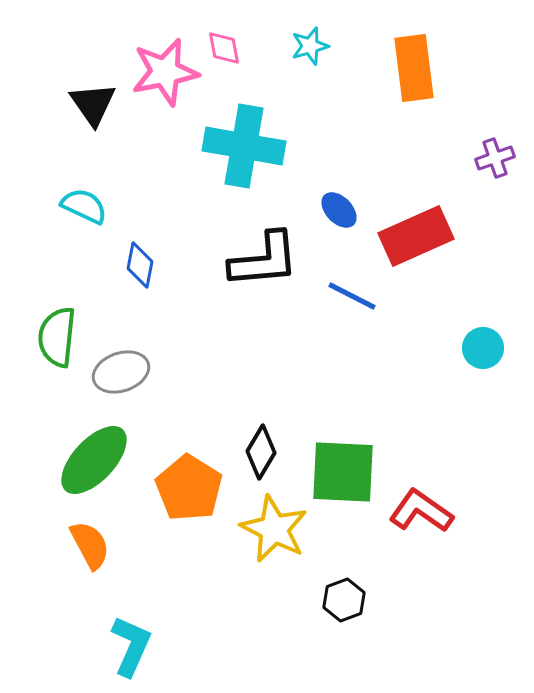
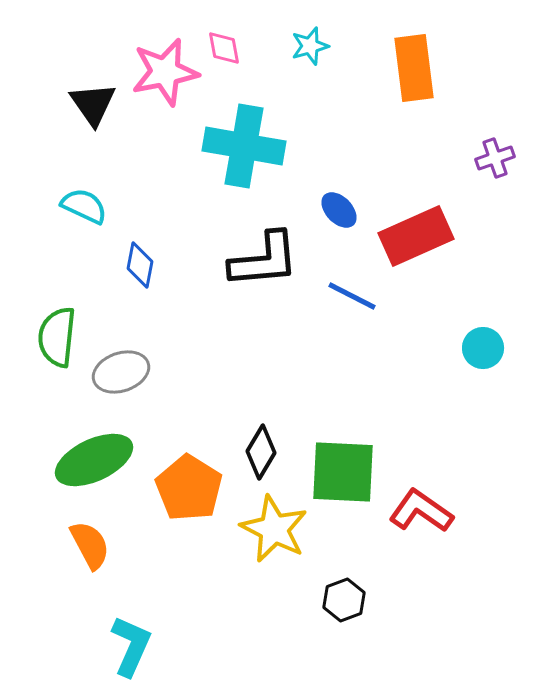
green ellipse: rotated 22 degrees clockwise
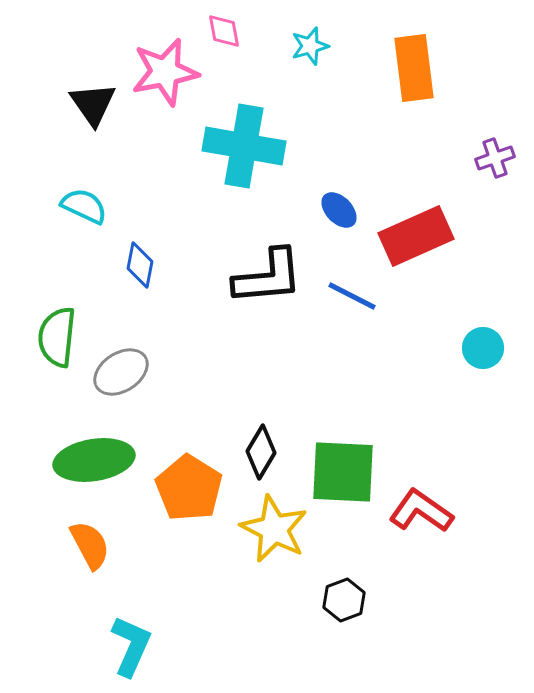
pink diamond: moved 17 px up
black L-shape: moved 4 px right, 17 px down
gray ellipse: rotated 14 degrees counterclockwise
green ellipse: rotated 16 degrees clockwise
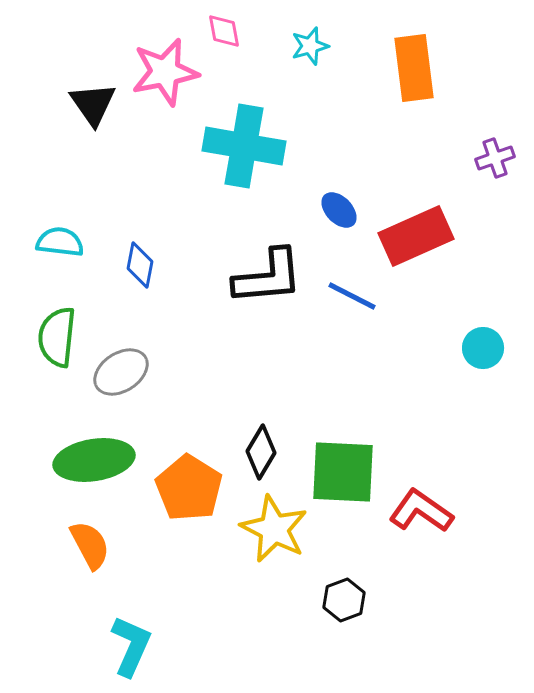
cyan semicircle: moved 24 px left, 36 px down; rotated 18 degrees counterclockwise
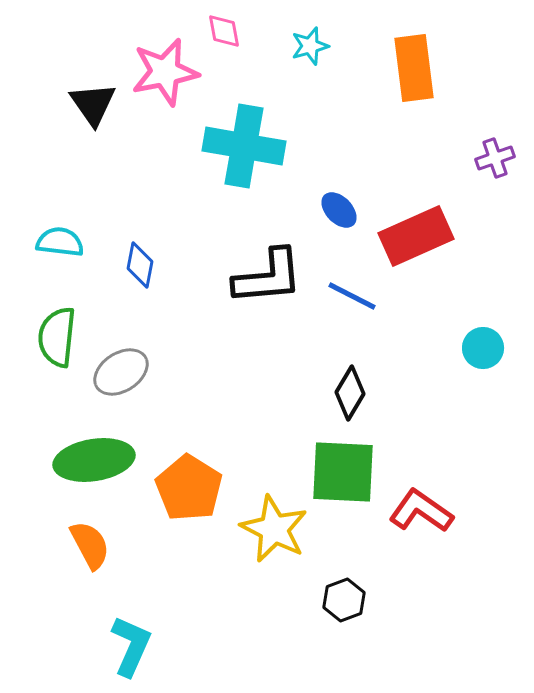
black diamond: moved 89 px right, 59 px up
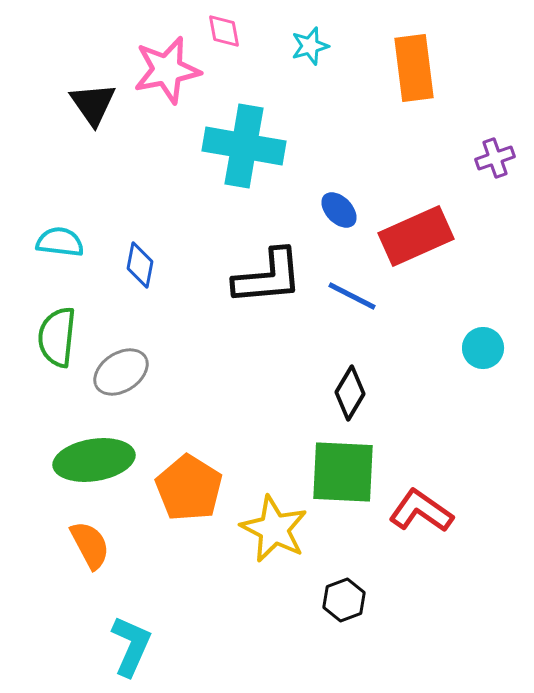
pink star: moved 2 px right, 2 px up
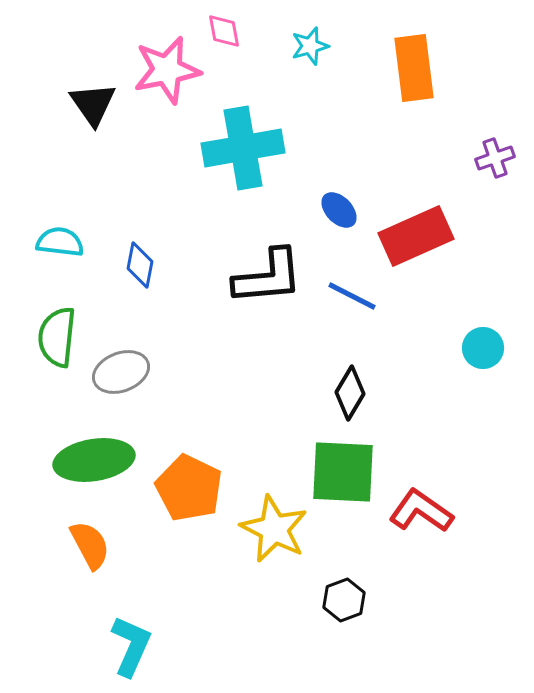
cyan cross: moved 1 px left, 2 px down; rotated 20 degrees counterclockwise
gray ellipse: rotated 12 degrees clockwise
orange pentagon: rotated 6 degrees counterclockwise
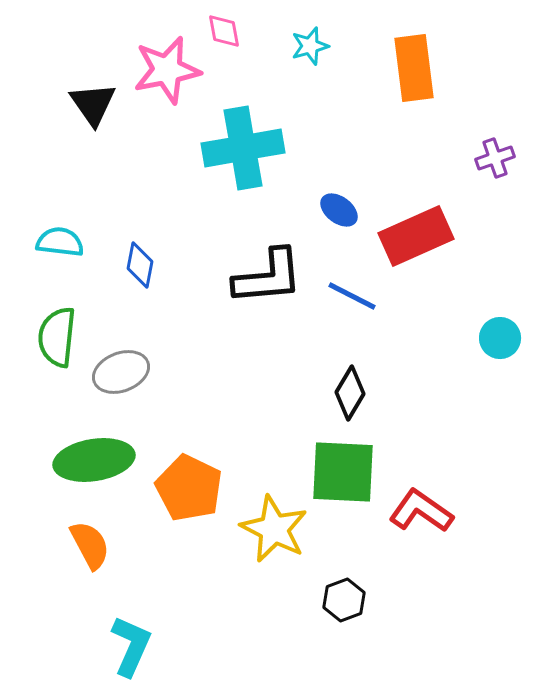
blue ellipse: rotated 9 degrees counterclockwise
cyan circle: moved 17 px right, 10 px up
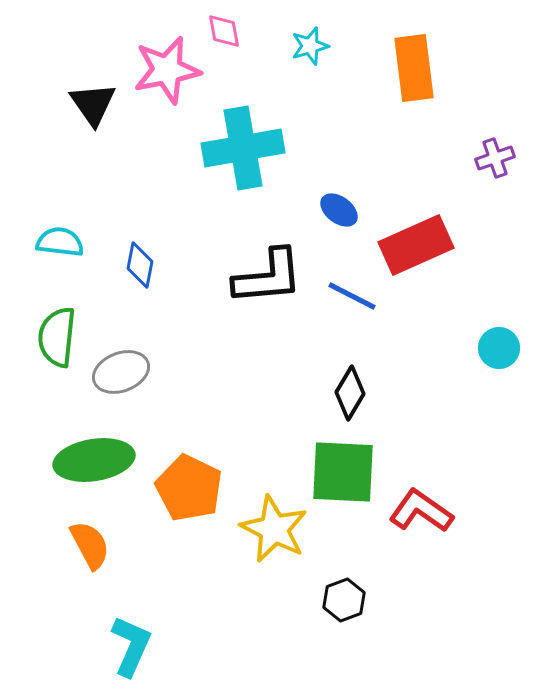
red rectangle: moved 9 px down
cyan circle: moved 1 px left, 10 px down
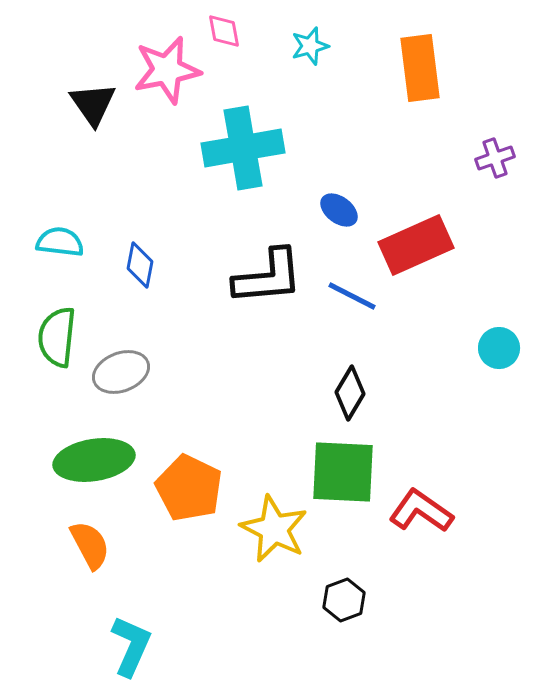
orange rectangle: moved 6 px right
